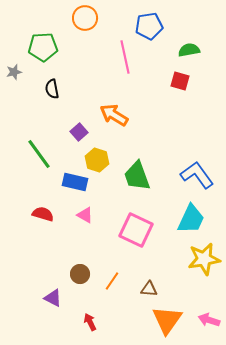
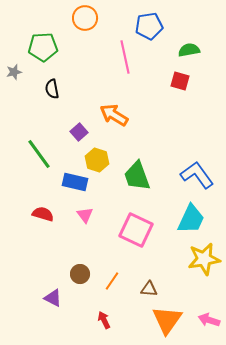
pink triangle: rotated 24 degrees clockwise
red arrow: moved 14 px right, 2 px up
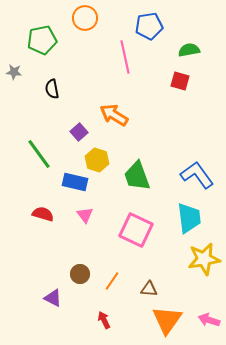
green pentagon: moved 1 px left, 7 px up; rotated 8 degrees counterclockwise
gray star: rotated 21 degrees clockwise
cyan trapezoid: moved 2 px left, 1 px up; rotated 32 degrees counterclockwise
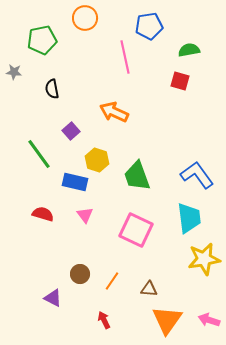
orange arrow: moved 3 px up; rotated 8 degrees counterclockwise
purple square: moved 8 px left, 1 px up
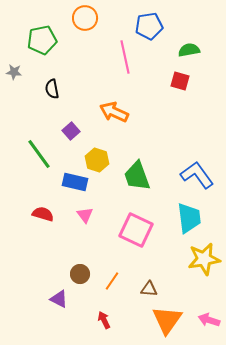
purple triangle: moved 6 px right, 1 px down
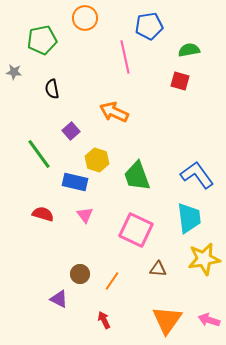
brown triangle: moved 9 px right, 20 px up
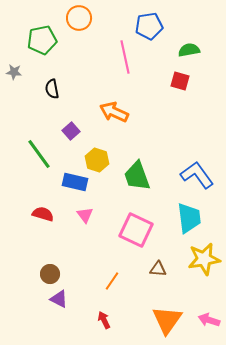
orange circle: moved 6 px left
brown circle: moved 30 px left
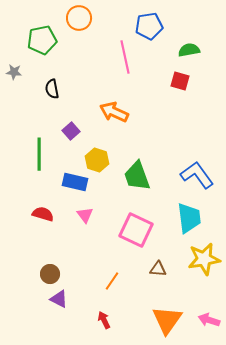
green line: rotated 36 degrees clockwise
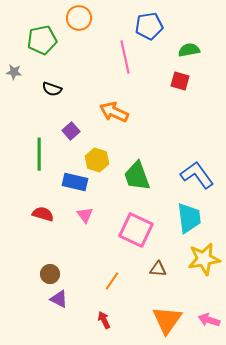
black semicircle: rotated 60 degrees counterclockwise
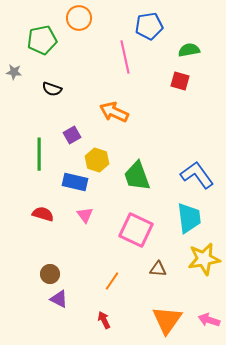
purple square: moved 1 px right, 4 px down; rotated 12 degrees clockwise
